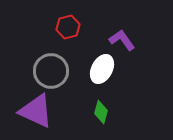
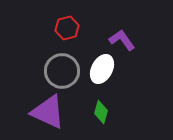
red hexagon: moved 1 px left, 1 px down
gray circle: moved 11 px right
purple triangle: moved 12 px right, 1 px down
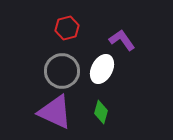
purple triangle: moved 7 px right
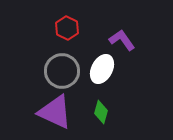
red hexagon: rotated 20 degrees counterclockwise
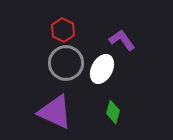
red hexagon: moved 4 px left, 2 px down
gray circle: moved 4 px right, 8 px up
green diamond: moved 12 px right
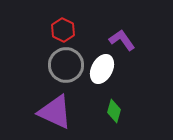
gray circle: moved 2 px down
green diamond: moved 1 px right, 1 px up
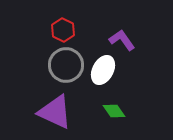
white ellipse: moved 1 px right, 1 px down
green diamond: rotated 50 degrees counterclockwise
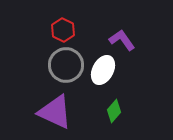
green diamond: rotated 75 degrees clockwise
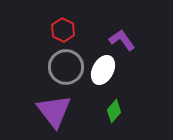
gray circle: moved 2 px down
purple triangle: moved 1 px left, 1 px up; rotated 27 degrees clockwise
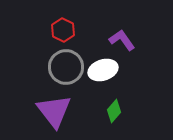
white ellipse: rotated 44 degrees clockwise
